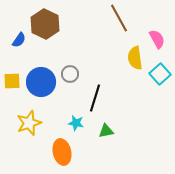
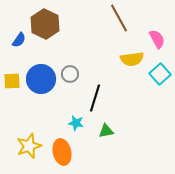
yellow semicircle: moved 3 px left, 1 px down; rotated 90 degrees counterclockwise
blue circle: moved 3 px up
yellow star: moved 23 px down
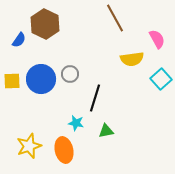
brown line: moved 4 px left
cyan square: moved 1 px right, 5 px down
orange ellipse: moved 2 px right, 2 px up
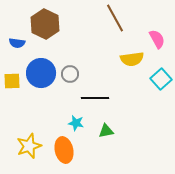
blue semicircle: moved 2 px left, 3 px down; rotated 63 degrees clockwise
blue circle: moved 6 px up
black line: rotated 72 degrees clockwise
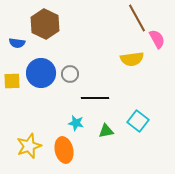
brown line: moved 22 px right
cyan square: moved 23 px left, 42 px down; rotated 10 degrees counterclockwise
